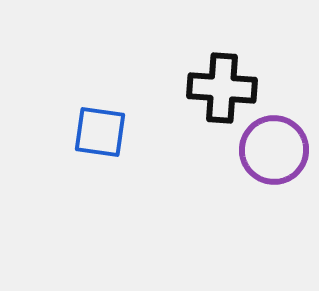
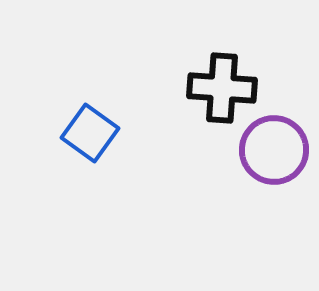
blue square: moved 10 px left, 1 px down; rotated 28 degrees clockwise
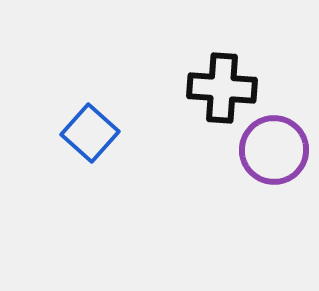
blue square: rotated 6 degrees clockwise
